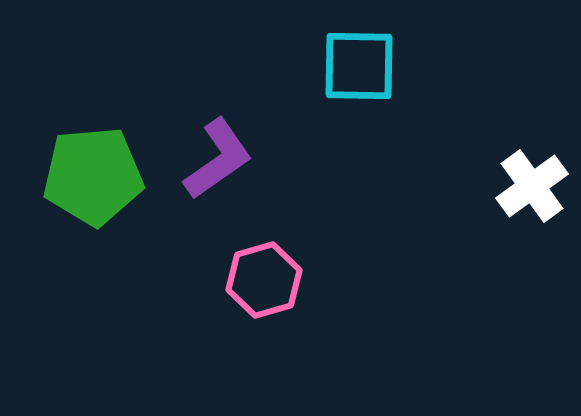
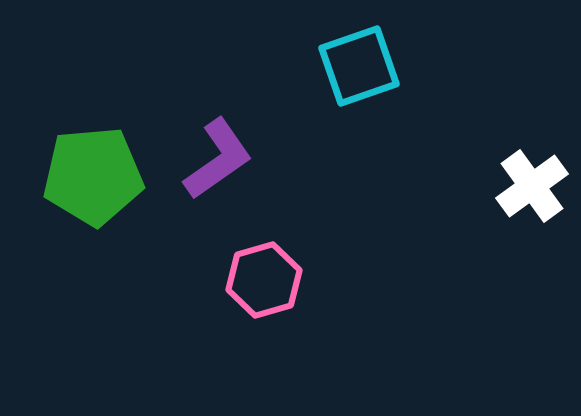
cyan square: rotated 20 degrees counterclockwise
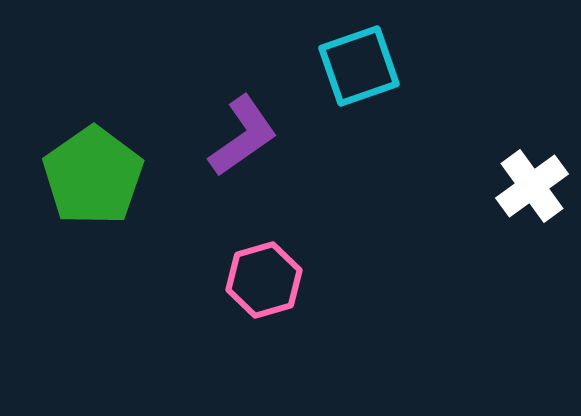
purple L-shape: moved 25 px right, 23 px up
green pentagon: rotated 30 degrees counterclockwise
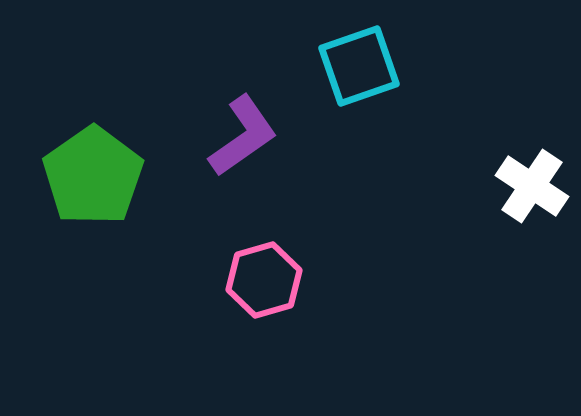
white cross: rotated 20 degrees counterclockwise
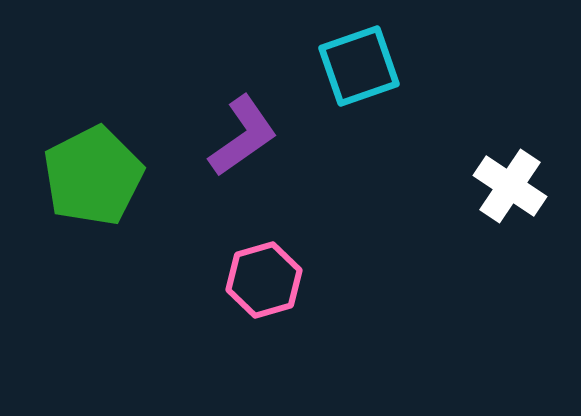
green pentagon: rotated 8 degrees clockwise
white cross: moved 22 px left
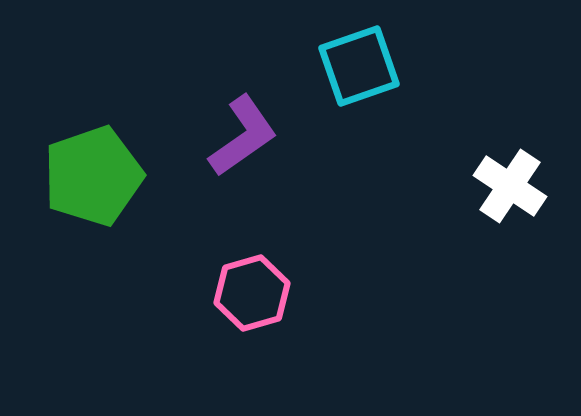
green pentagon: rotated 8 degrees clockwise
pink hexagon: moved 12 px left, 13 px down
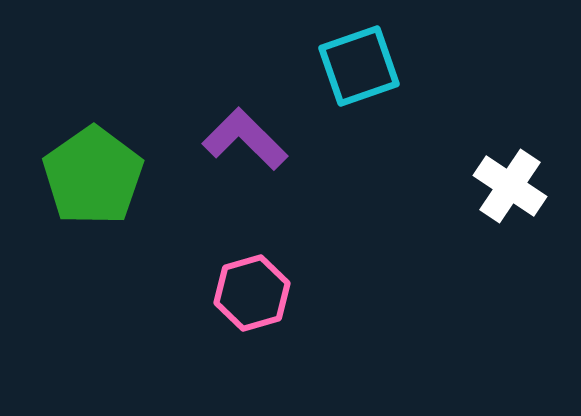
purple L-shape: moved 2 px right, 3 px down; rotated 100 degrees counterclockwise
green pentagon: rotated 16 degrees counterclockwise
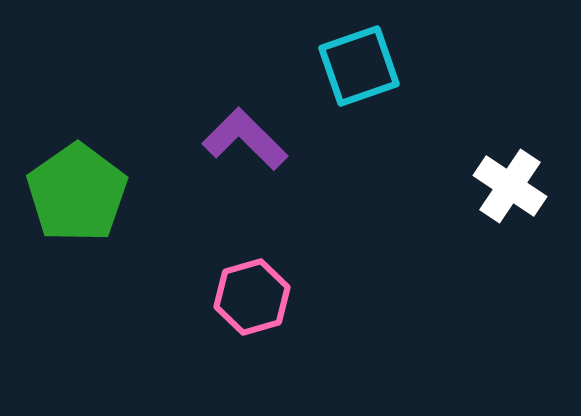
green pentagon: moved 16 px left, 17 px down
pink hexagon: moved 4 px down
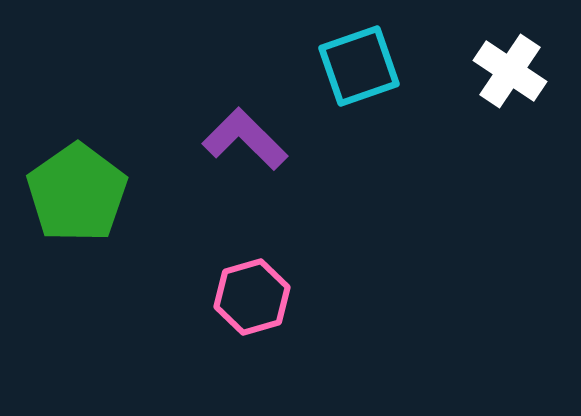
white cross: moved 115 px up
